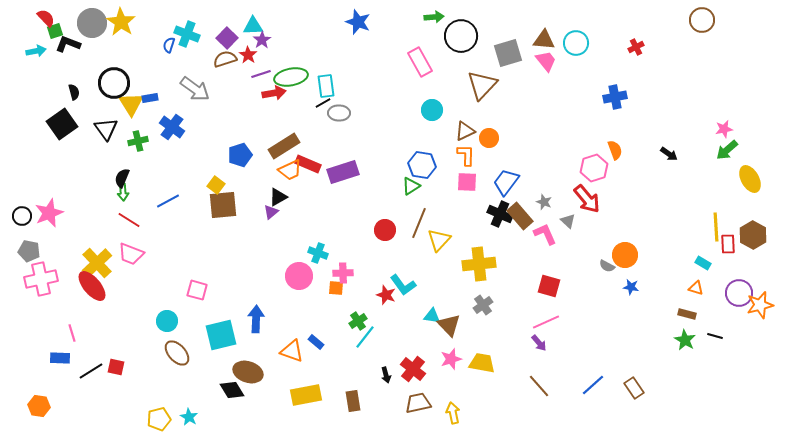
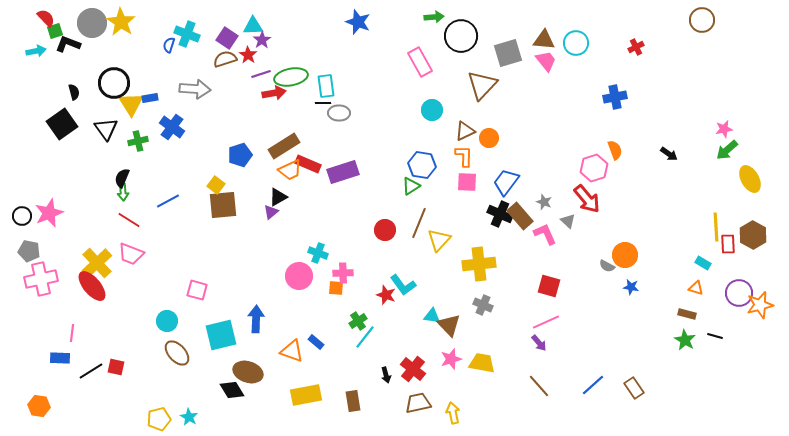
purple square at (227, 38): rotated 10 degrees counterclockwise
gray arrow at (195, 89): rotated 32 degrees counterclockwise
black line at (323, 103): rotated 28 degrees clockwise
orange L-shape at (466, 155): moved 2 px left, 1 px down
gray cross at (483, 305): rotated 30 degrees counterclockwise
pink line at (72, 333): rotated 24 degrees clockwise
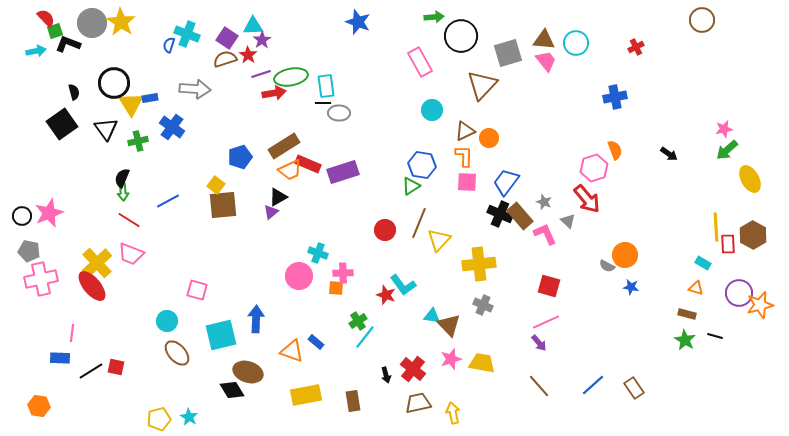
blue pentagon at (240, 155): moved 2 px down
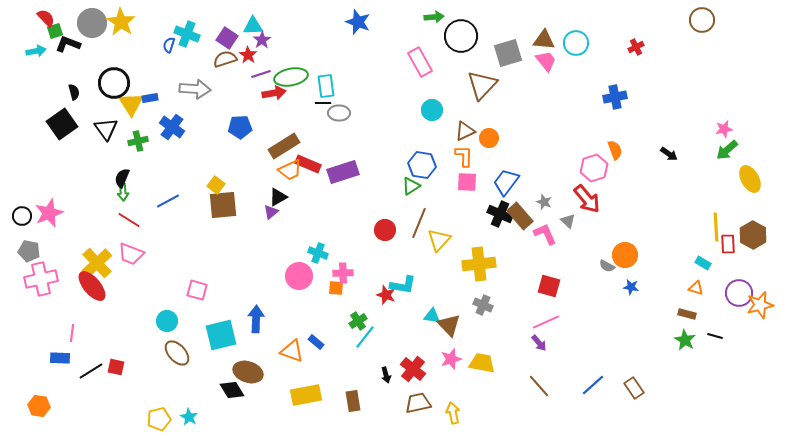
blue pentagon at (240, 157): moved 30 px up; rotated 15 degrees clockwise
cyan L-shape at (403, 285): rotated 44 degrees counterclockwise
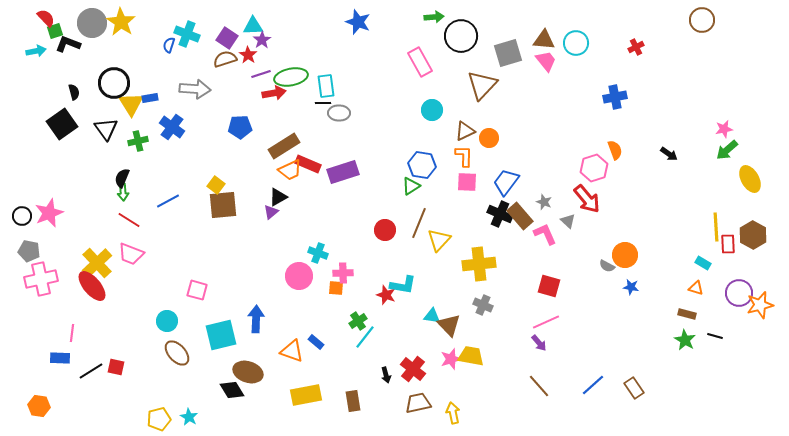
yellow trapezoid at (482, 363): moved 11 px left, 7 px up
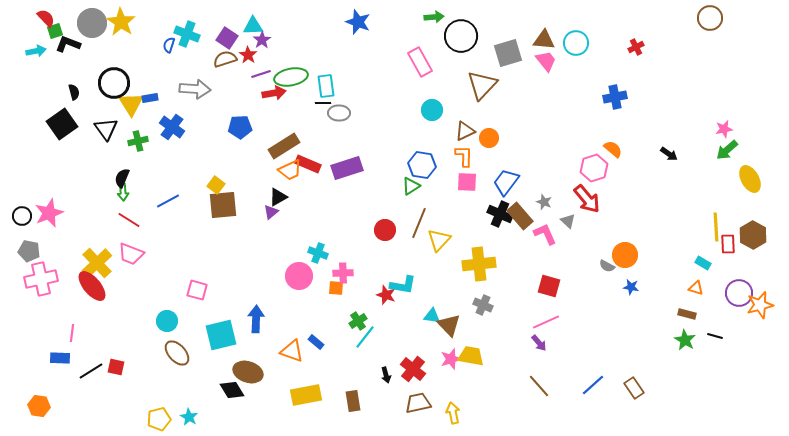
brown circle at (702, 20): moved 8 px right, 2 px up
orange semicircle at (615, 150): moved 2 px left, 1 px up; rotated 30 degrees counterclockwise
purple rectangle at (343, 172): moved 4 px right, 4 px up
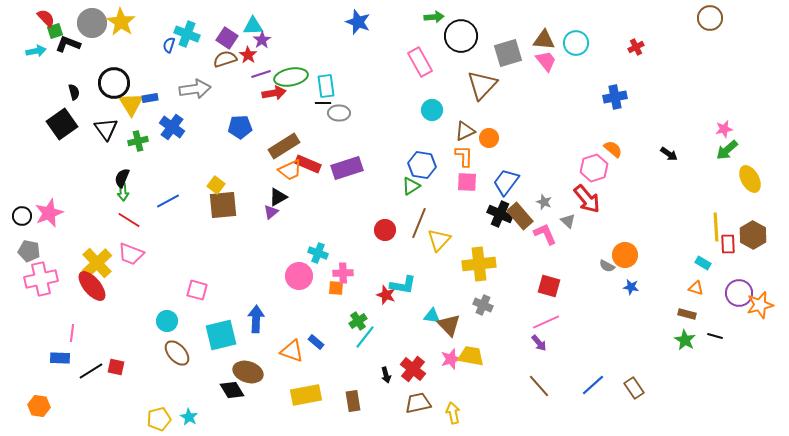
gray arrow at (195, 89): rotated 12 degrees counterclockwise
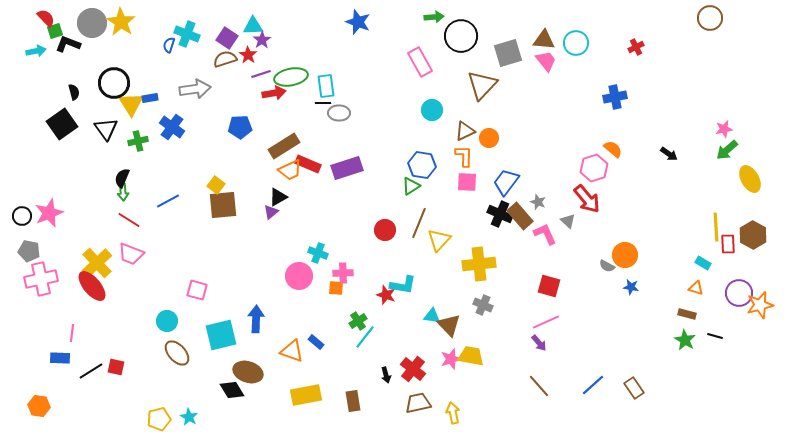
gray star at (544, 202): moved 6 px left
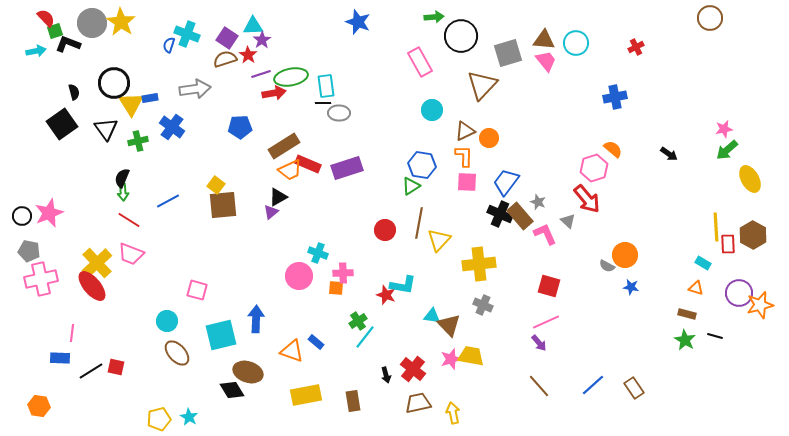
brown line at (419, 223): rotated 12 degrees counterclockwise
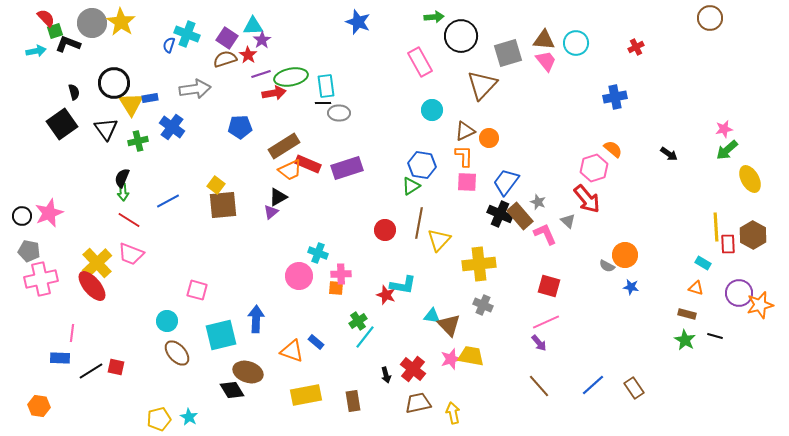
pink cross at (343, 273): moved 2 px left, 1 px down
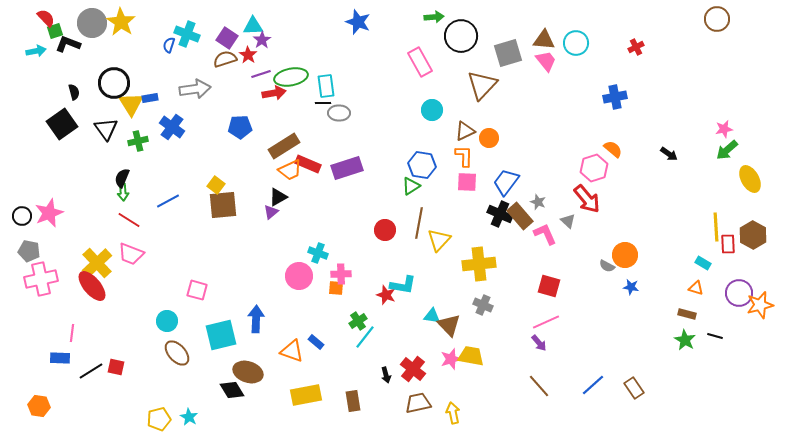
brown circle at (710, 18): moved 7 px right, 1 px down
